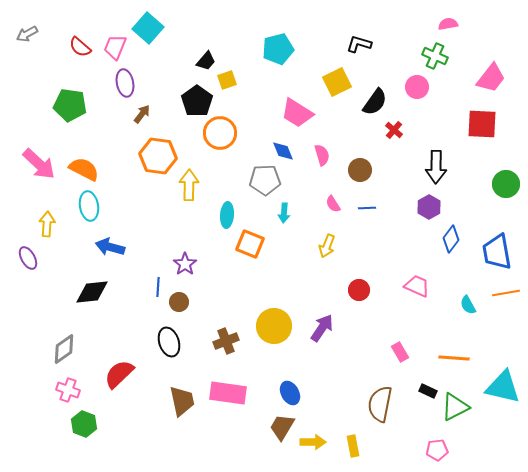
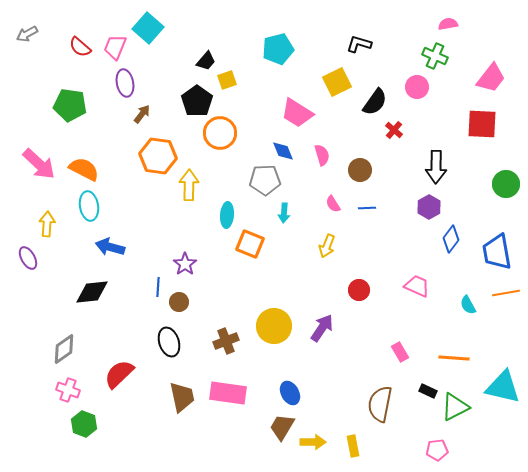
brown trapezoid at (182, 401): moved 4 px up
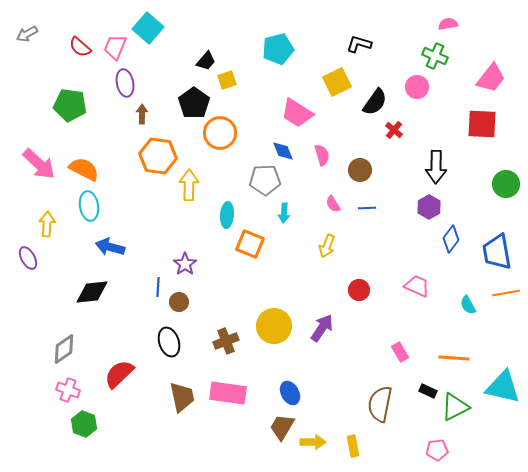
black pentagon at (197, 101): moved 3 px left, 2 px down
brown arrow at (142, 114): rotated 36 degrees counterclockwise
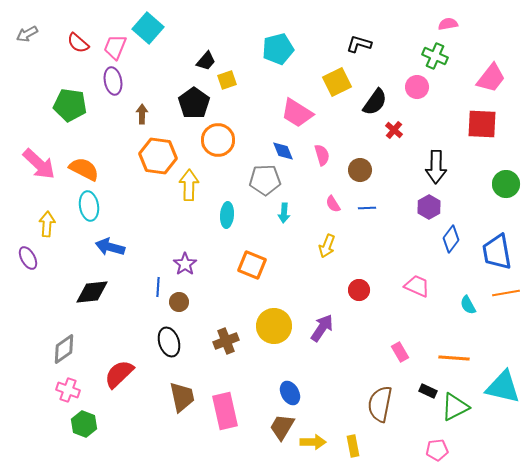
red semicircle at (80, 47): moved 2 px left, 4 px up
purple ellipse at (125, 83): moved 12 px left, 2 px up
orange circle at (220, 133): moved 2 px left, 7 px down
orange square at (250, 244): moved 2 px right, 21 px down
pink rectangle at (228, 393): moved 3 px left, 18 px down; rotated 69 degrees clockwise
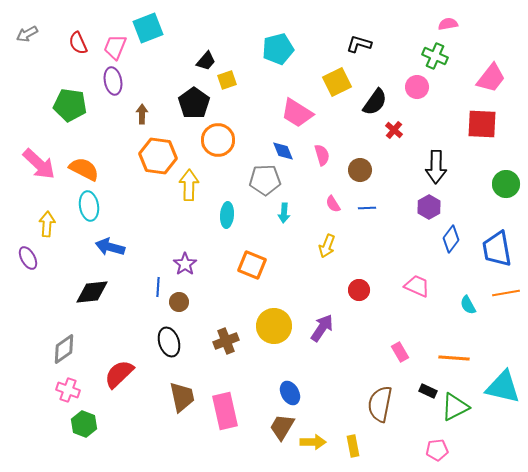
cyan square at (148, 28): rotated 28 degrees clockwise
red semicircle at (78, 43): rotated 25 degrees clockwise
blue trapezoid at (497, 252): moved 3 px up
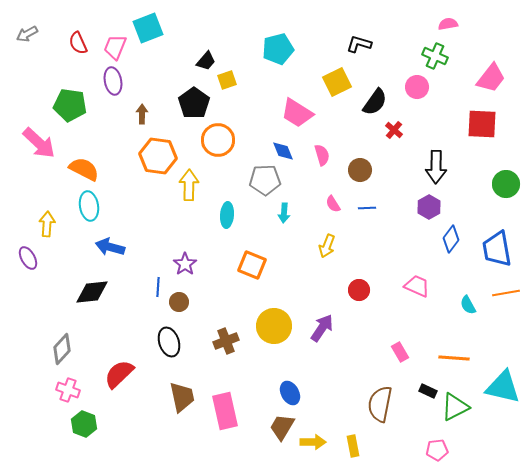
pink arrow at (39, 164): moved 21 px up
gray diamond at (64, 349): moved 2 px left; rotated 12 degrees counterclockwise
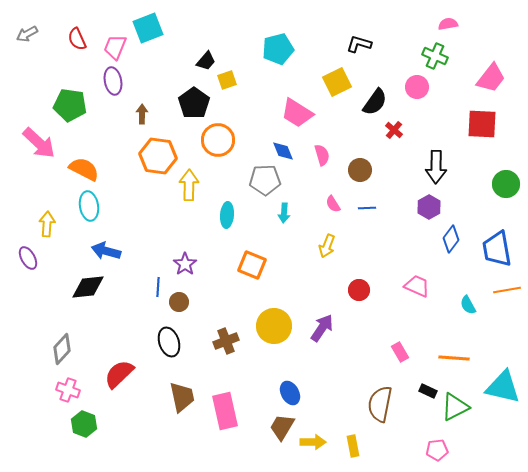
red semicircle at (78, 43): moved 1 px left, 4 px up
blue arrow at (110, 247): moved 4 px left, 4 px down
black diamond at (92, 292): moved 4 px left, 5 px up
orange line at (506, 293): moved 1 px right, 3 px up
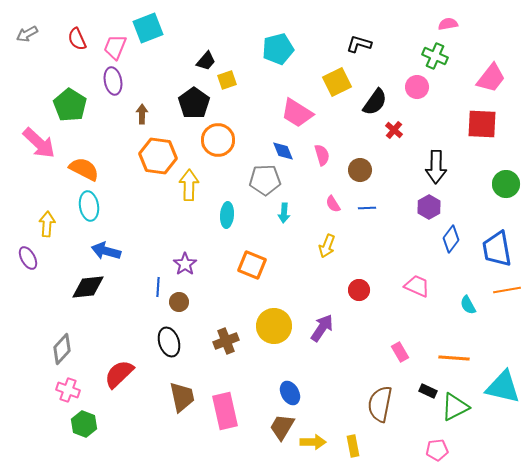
green pentagon at (70, 105): rotated 24 degrees clockwise
